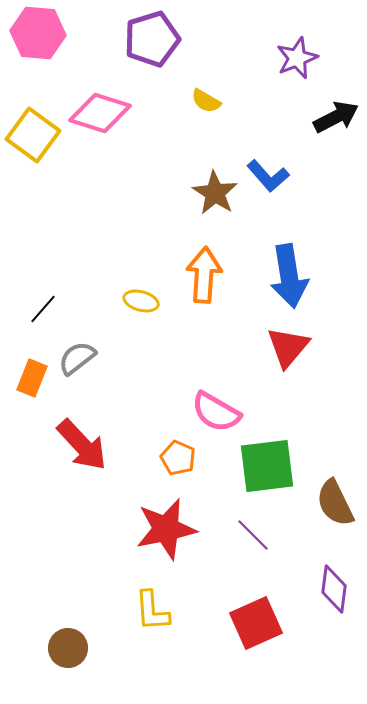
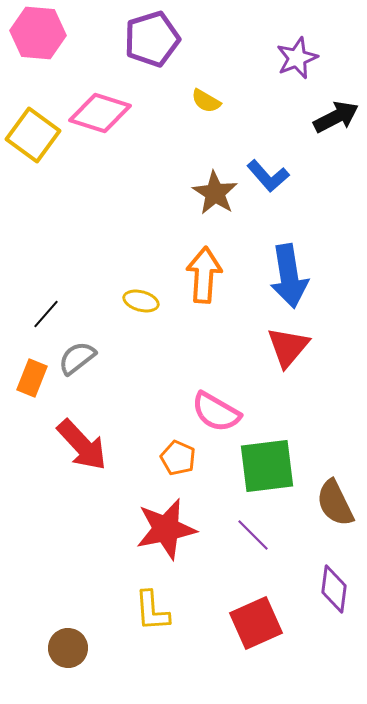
black line: moved 3 px right, 5 px down
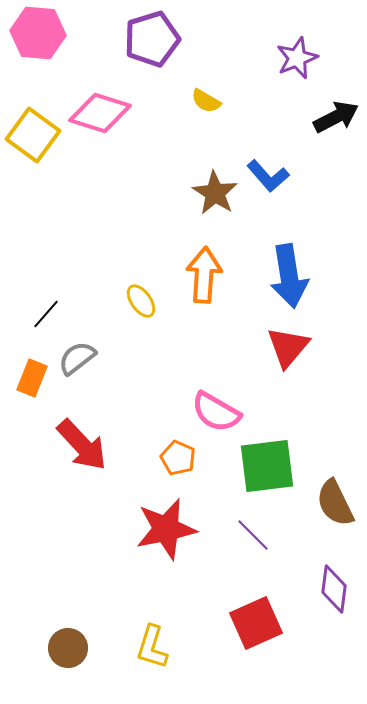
yellow ellipse: rotated 40 degrees clockwise
yellow L-shape: moved 36 px down; rotated 21 degrees clockwise
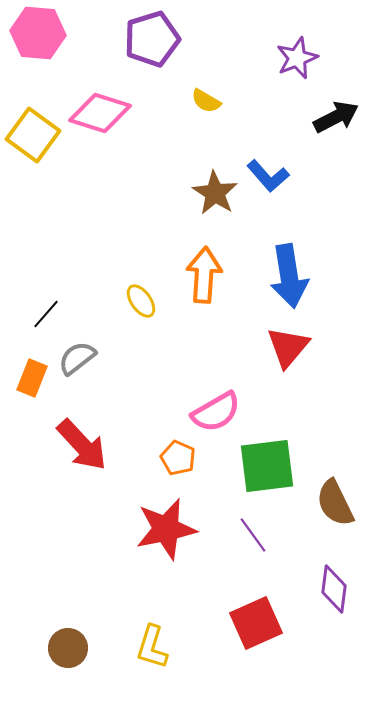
pink semicircle: rotated 60 degrees counterclockwise
purple line: rotated 9 degrees clockwise
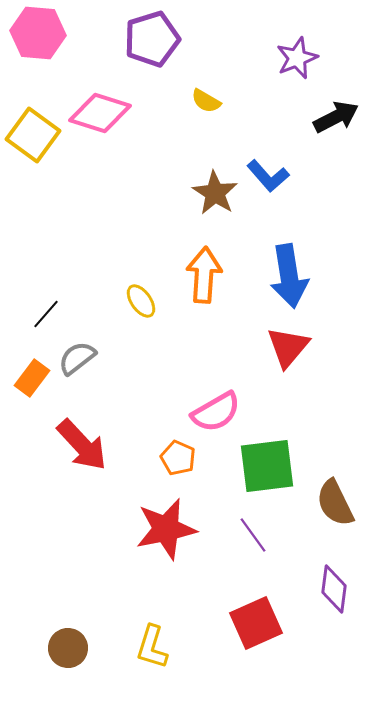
orange rectangle: rotated 15 degrees clockwise
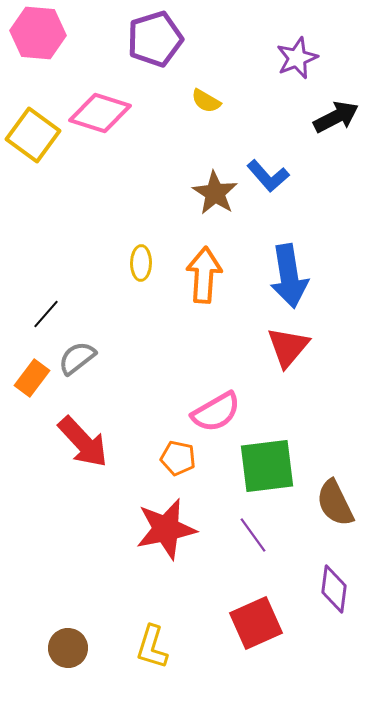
purple pentagon: moved 3 px right
yellow ellipse: moved 38 px up; rotated 36 degrees clockwise
red arrow: moved 1 px right, 3 px up
orange pentagon: rotated 12 degrees counterclockwise
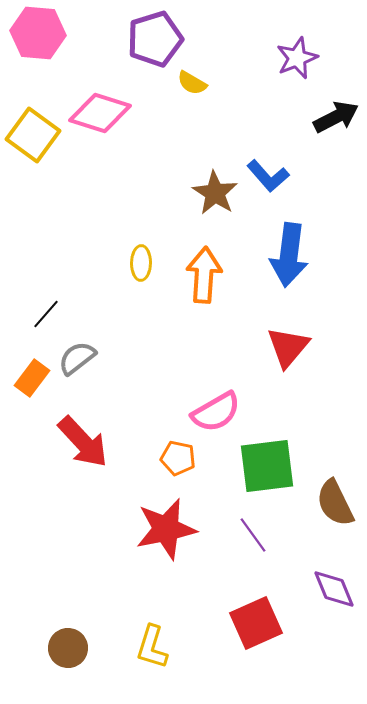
yellow semicircle: moved 14 px left, 18 px up
blue arrow: moved 21 px up; rotated 16 degrees clockwise
purple diamond: rotated 30 degrees counterclockwise
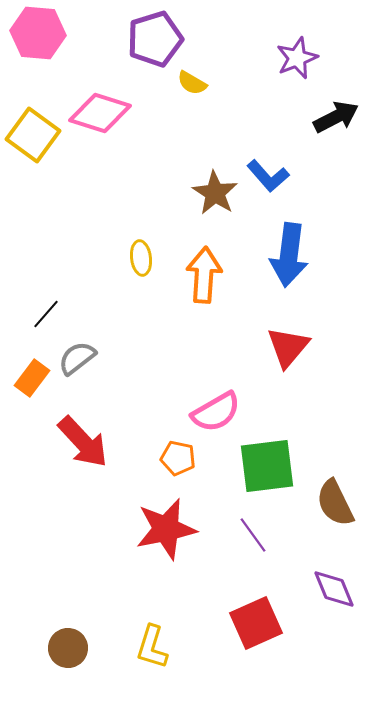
yellow ellipse: moved 5 px up; rotated 8 degrees counterclockwise
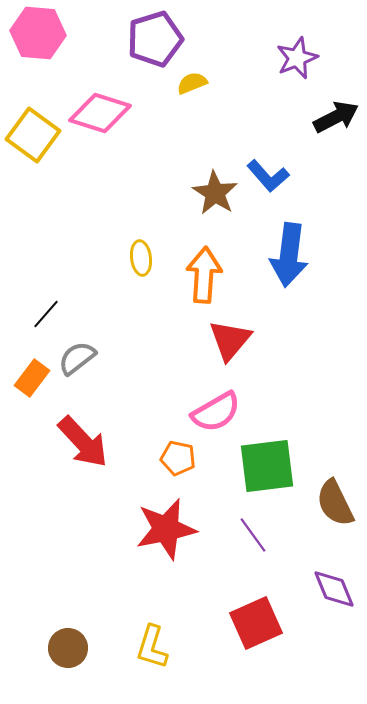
yellow semicircle: rotated 128 degrees clockwise
red triangle: moved 58 px left, 7 px up
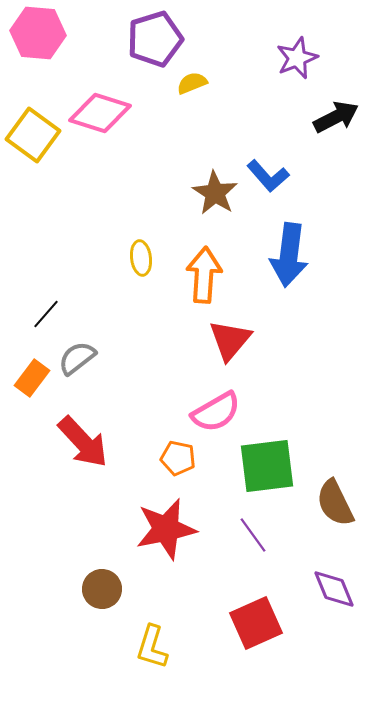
brown circle: moved 34 px right, 59 px up
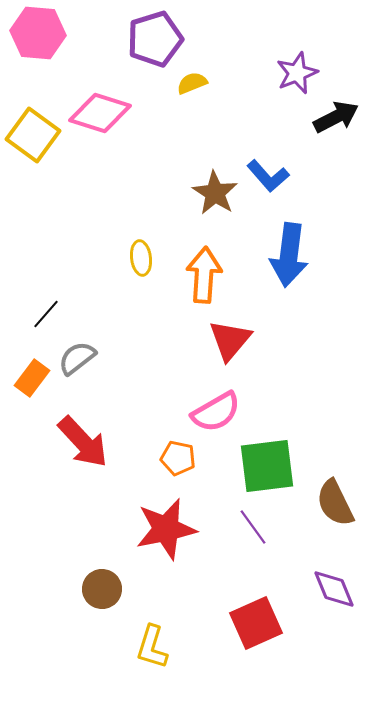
purple star: moved 15 px down
purple line: moved 8 px up
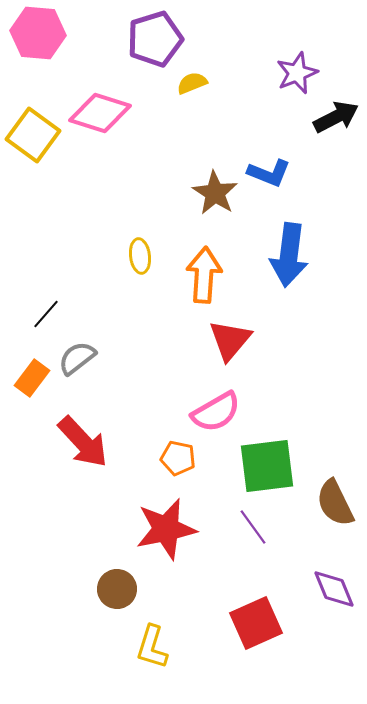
blue L-shape: moved 1 px right, 3 px up; rotated 27 degrees counterclockwise
yellow ellipse: moved 1 px left, 2 px up
brown circle: moved 15 px right
